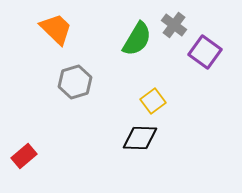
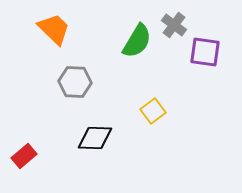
orange trapezoid: moved 2 px left
green semicircle: moved 2 px down
purple square: rotated 28 degrees counterclockwise
gray hexagon: rotated 20 degrees clockwise
yellow square: moved 10 px down
black diamond: moved 45 px left
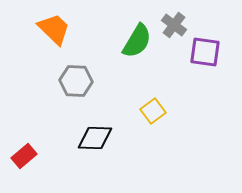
gray hexagon: moved 1 px right, 1 px up
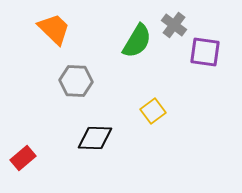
red rectangle: moved 1 px left, 2 px down
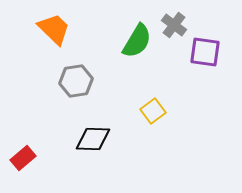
gray hexagon: rotated 12 degrees counterclockwise
black diamond: moved 2 px left, 1 px down
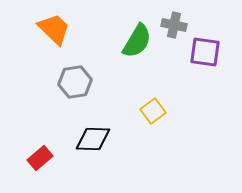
gray cross: rotated 25 degrees counterclockwise
gray hexagon: moved 1 px left, 1 px down
red rectangle: moved 17 px right
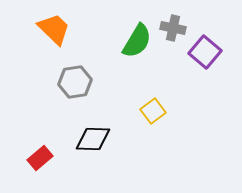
gray cross: moved 1 px left, 3 px down
purple square: rotated 32 degrees clockwise
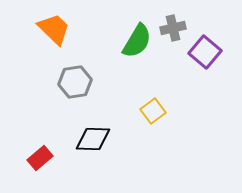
gray cross: rotated 25 degrees counterclockwise
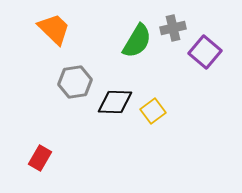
black diamond: moved 22 px right, 37 px up
red rectangle: rotated 20 degrees counterclockwise
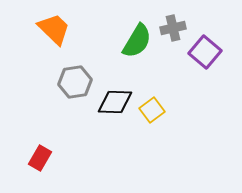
yellow square: moved 1 px left, 1 px up
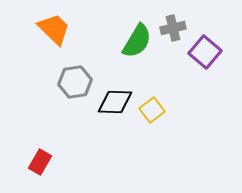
red rectangle: moved 4 px down
